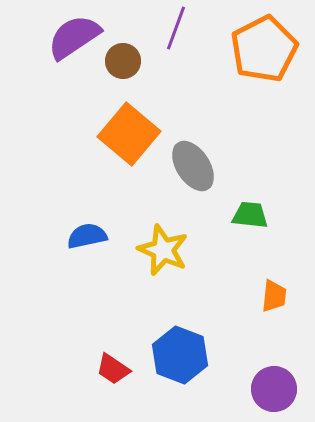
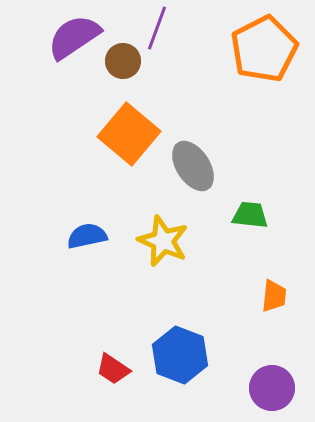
purple line: moved 19 px left
yellow star: moved 9 px up
purple circle: moved 2 px left, 1 px up
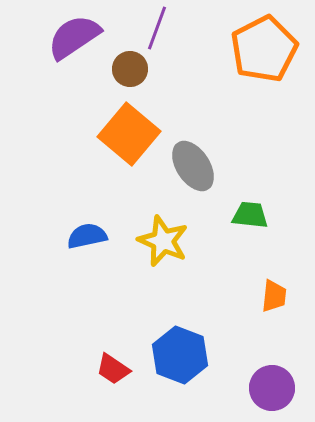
brown circle: moved 7 px right, 8 px down
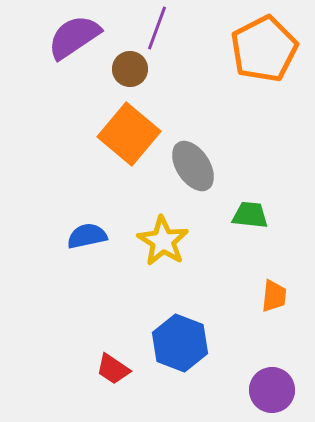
yellow star: rotated 9 degrees clockwise
blue hexagon: moved 12 px up
purple circle: moved 2 px down
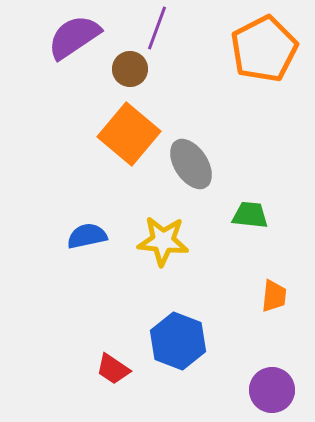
gray ellipse: moved 2 px left, 2 px up
yellow star: rotated 27 degrees counterclockwise
blue hexagon: moved 2 px left, 2 px up
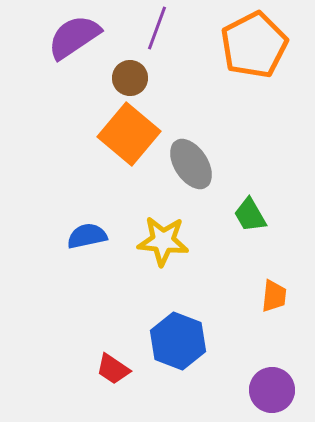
orange pentagon: moved 10 px left, 4 px up
brown circle: moved 9 px down
green trapezoid: rotated 126 degrees counterclockwise
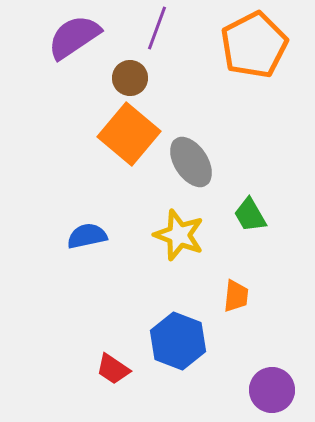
gray ellipse: moved 2 px up
yellow star: moved 16 px right, 6 px up; rotated 15 degrees clockwise
orange trapezoid: moved 38 px left
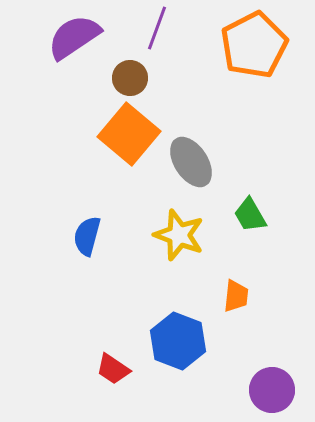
blue semicircle: rotated 63 degrees counterclockwise
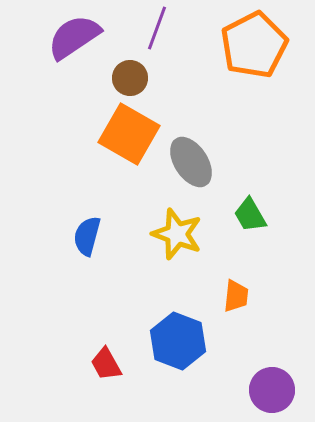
orange square: rotated 10 degrees counterclockwise
yellow star: moved 2 px left, 1 px up
red trapezoid: moved 7 px left, 5 px up; rotated 27 degrees clockwise
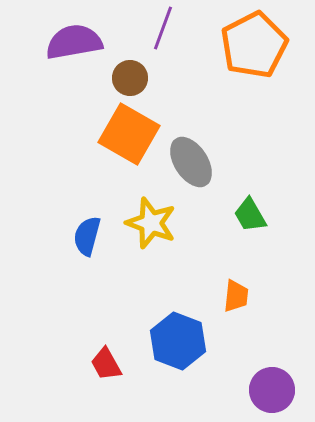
purple line: moved 6 px right
purple semicircle: moved 5 px down; rotated 24 degrees clockwise
yellow star: moved 26 px left, 11 px up
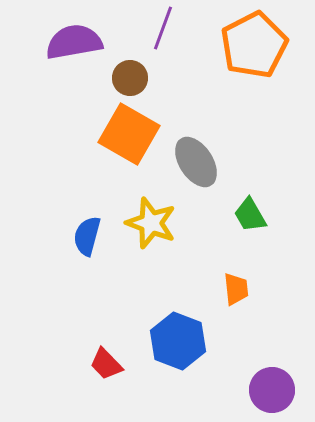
gray ellipse: moved 5 px right
orange trapezoid: moved 7 px up; rotated 12 degrees counterclockwise
red trapezoid: rotated 15 degrees counterclockwise
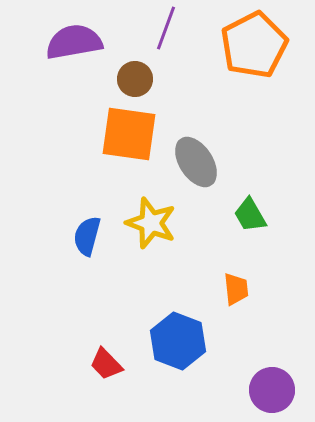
purple line: moved 3 px right
brown circle: moved 5 px right, 1 px down
orange square: rotated 22 degrees counterclockwise
